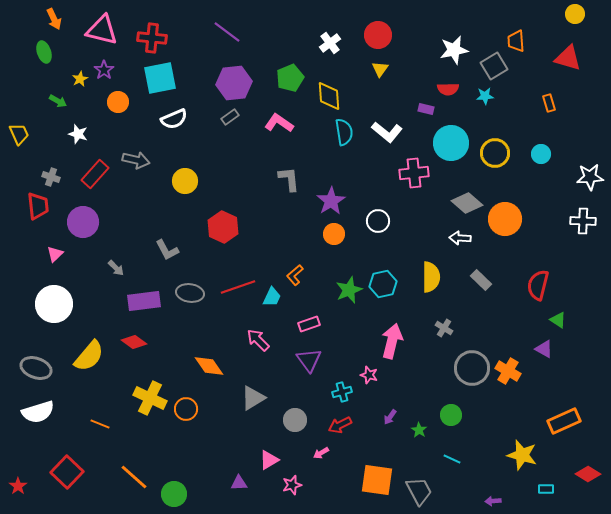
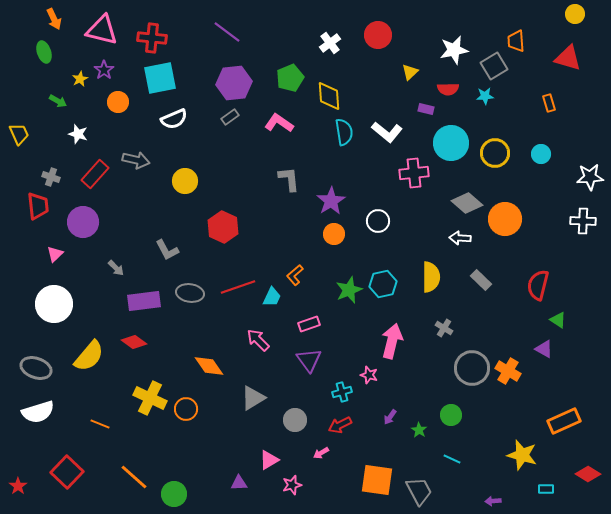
yellow triangle at (380, 69): moved 30 px right, 3 px down; rotated 12 degrees clockwise
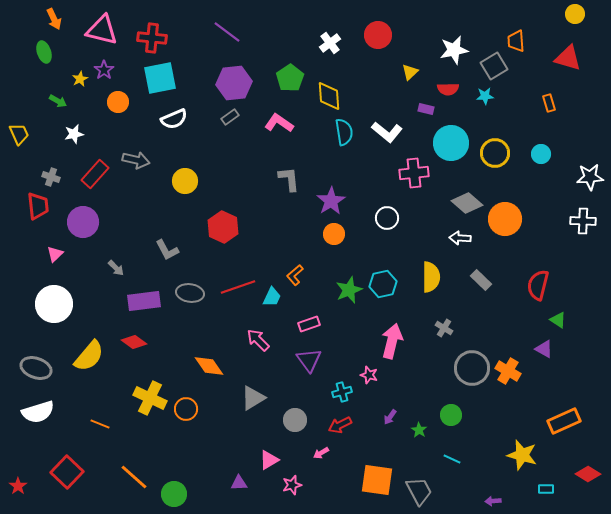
green pentagon at (290, 78): rotated 12 degrees counterclockwise
white star at (78, 134): moved 4 px left; rotated 30 degrees counterclockwise
white circle at (378, 221): moved 9 px right, 3 px up
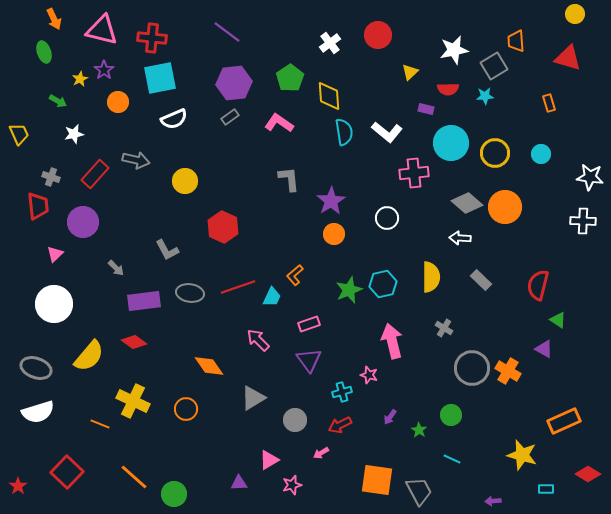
white star at (590, 177): rotated 12 degrees clockwise
orange circle at (505, 219): moved 12 px up
pink arrow at (392, 341): rotated 28 degrees counterclockwise
yellow cross at (150, 398): moved 17 px left, 3 px down
